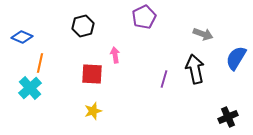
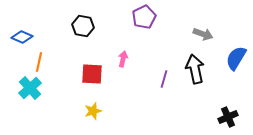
black hexagon: rotated 25 degrees clockwise
pink arrow: moved 8 px right, 4 px down; rotated 21 degrees clockwise
orange line: moved 1 px left, 1 px up
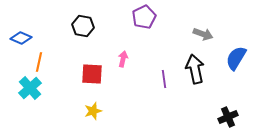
blue diamond: moved 1 px left, 1 px down
purple line: rotated 24 degrees counterclockwise
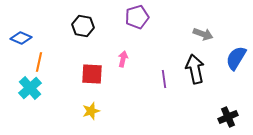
purple pentagon: moved 7 px left; rotated 10 degrees clockwise
yellow star: moved 2 px left
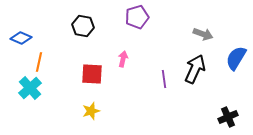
black arrow: rotated 36 degrees clockwise
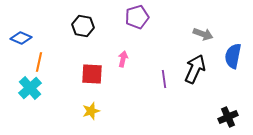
blue semicircle: moved 3 px left, 2 px up; rotated 20 degrees counterclockwise
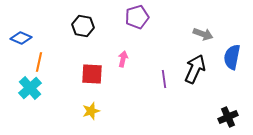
blue semicircle: moved 1 px left, 1 px down
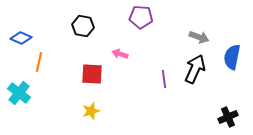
purple pentagon: moved 4 px right; rotated 20 degrees clockwise
gray arrow: moved 4 px left, 3 px down
pink arrow: moved 3 px left, 5 px up; rotated 84 degrees counterclockwise
cyan cross: moved 11 px left, 5 px down; rotated 10 degrees counterclockwise
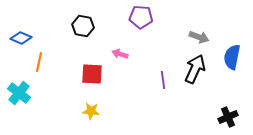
purple line: moved 1 px left, 1 px down
yellow star: rotated 24 degrees clockwise
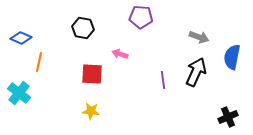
black hexagon: moved 2 px down
black arrow: moved 1 px right, 3 px down
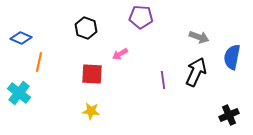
black hexagon: moved 3 px right; rotated 10 degrees clockwise
pink arrow: rotated 49 degrees counterclockwise
black cross: moved 1 px right, 2 px up
